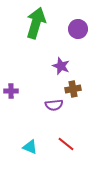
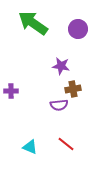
green arrow: moved 3 px left; rotated 72 degrees counterclockwise
purple star: rotated 12 degrees counterclockwise
purple semicircle: moved 5 px right
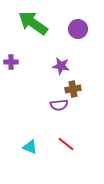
purple cross: moved 29 px up
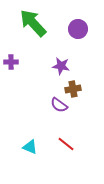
green arrow: rotated 12 degrees clockwise
purple semicircle: rotated 42 degrees clockwise
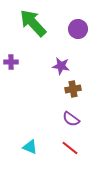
purple semicircle: moved 12 px right, 14 px down
red line: moved 4 px right, 4 px down
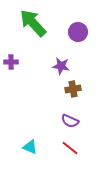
purple circle: moved 3 px down
purple semicircle: moved 1 px left, 2 px down; rotated 12 degrees counterclockwise
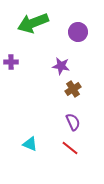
green arrow: rotated 68 degrees counterclockwise
brown cross: rotated 21 degrees counterclockwise
purple semicircle: moved 3 px right, 1 px down; rotated 138 degrees counterclockwise
cyan triangle: moved 3 px up
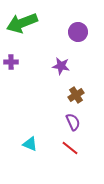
green arrow: moved 11 px left
brown cross: moved 3 px right, 6 px down
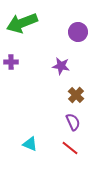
brown cross: rotated 14 degrees counterclockwise
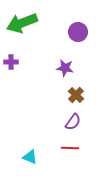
purple star: moved 4 px right, 2 px down
purple semicircle: rotated 60 degrees clockwise
cyan triangle: moved 13 px down
red line: rotated 36 degrees counterclockwise
